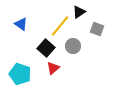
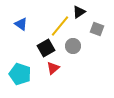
black square: rotated 18 degrees clockwise
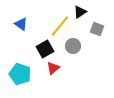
black triangle: moved 1 px right
black square: moved 1 px left, 1 px down
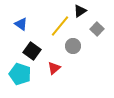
black triangle: moved 1 px up
gray square: rotated 24 degrees clockwise
black square: moved 13 px left, 2 px down; rotated 24 degrees counterclockwise
red triangle: moved 1 px right
